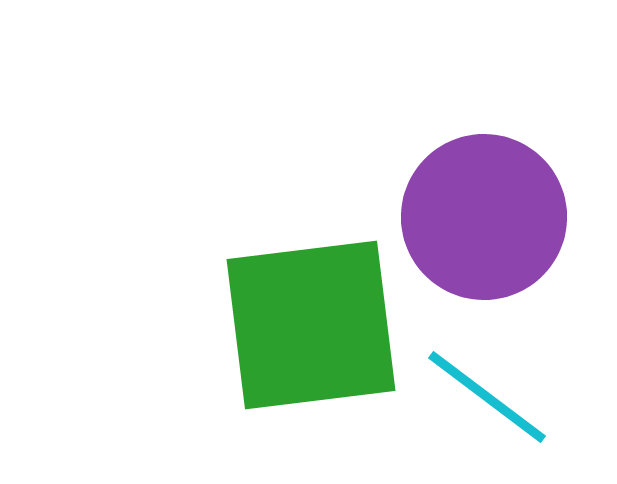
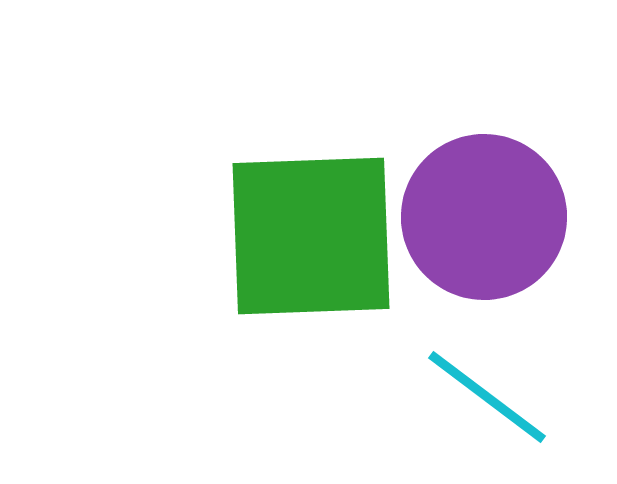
green square: moved 89 px up; rotated 5 degrees clockwise
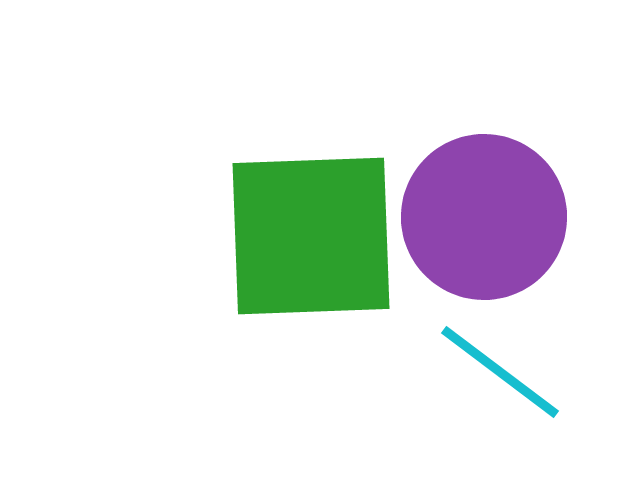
cyan line: moved 13 px right, 25 px up
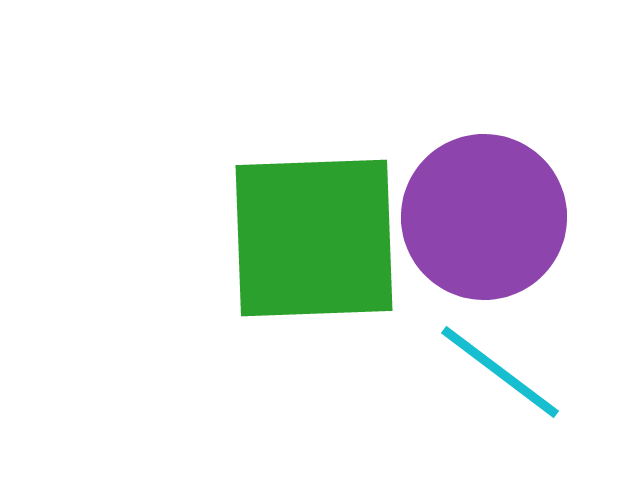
green square: moved 3 px right, 2 px down
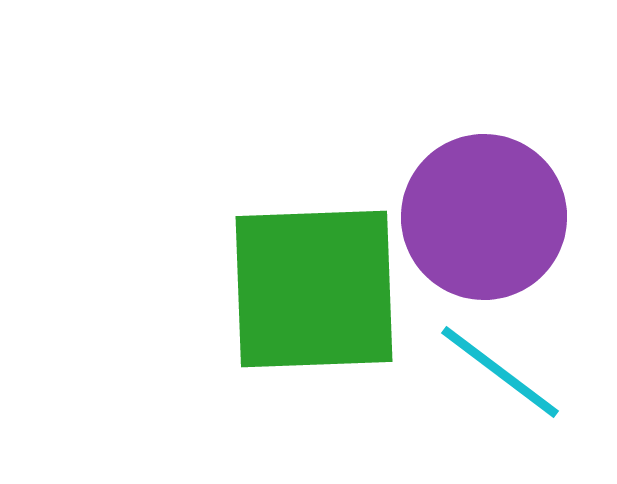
green square: moved 51 px down
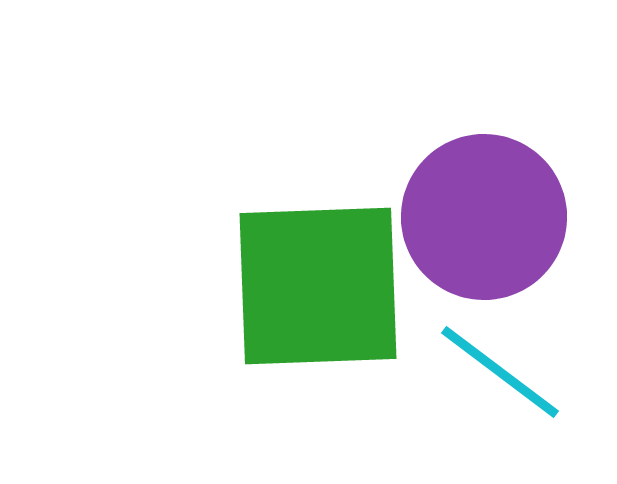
green square: moved 4 px right, 3 px up
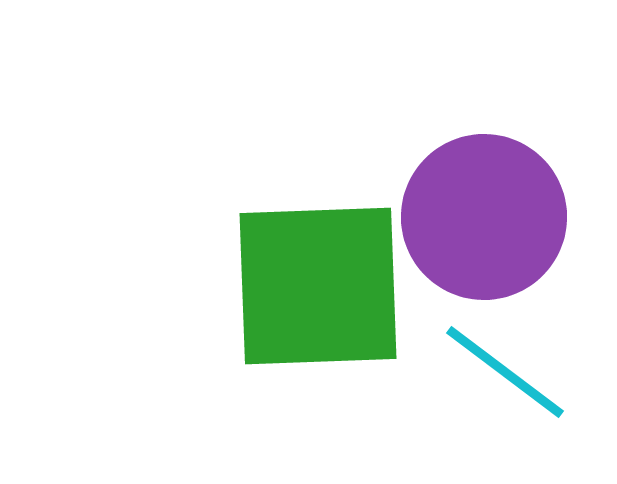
cyan line: moved 5 px right
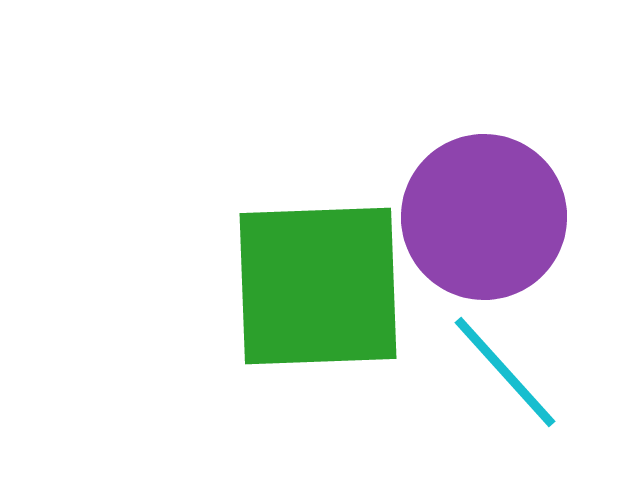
cyan line: rotated 11 degrees clockwise
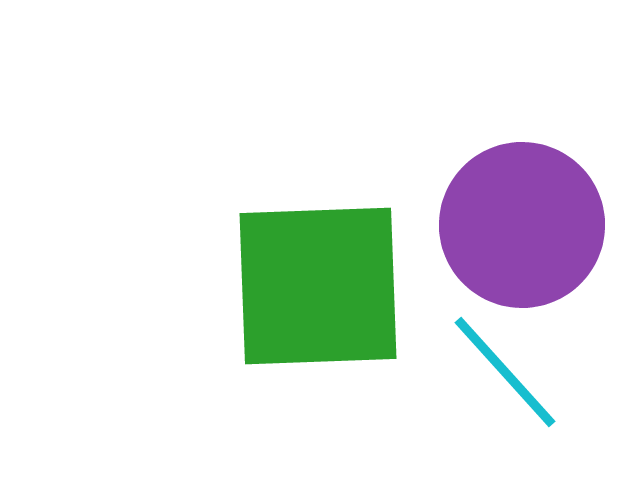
purple circle: moved 38 px right, 8 px down
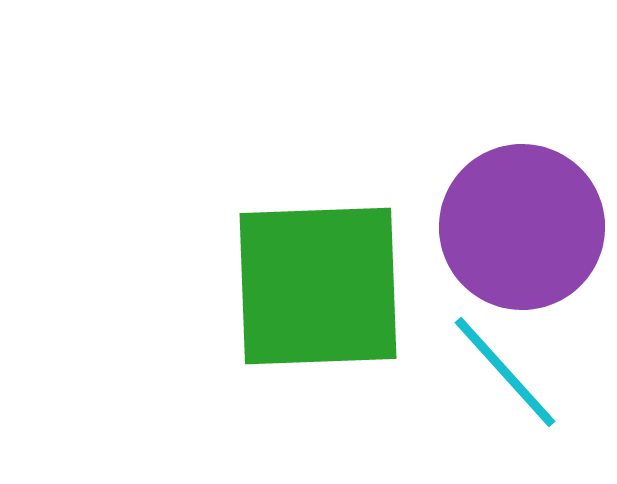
purple circle: moved 2 px down
